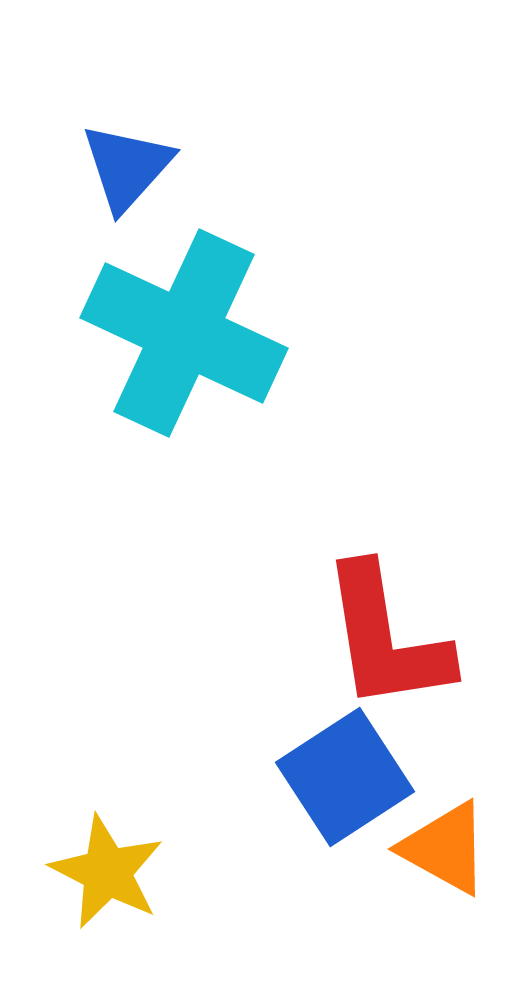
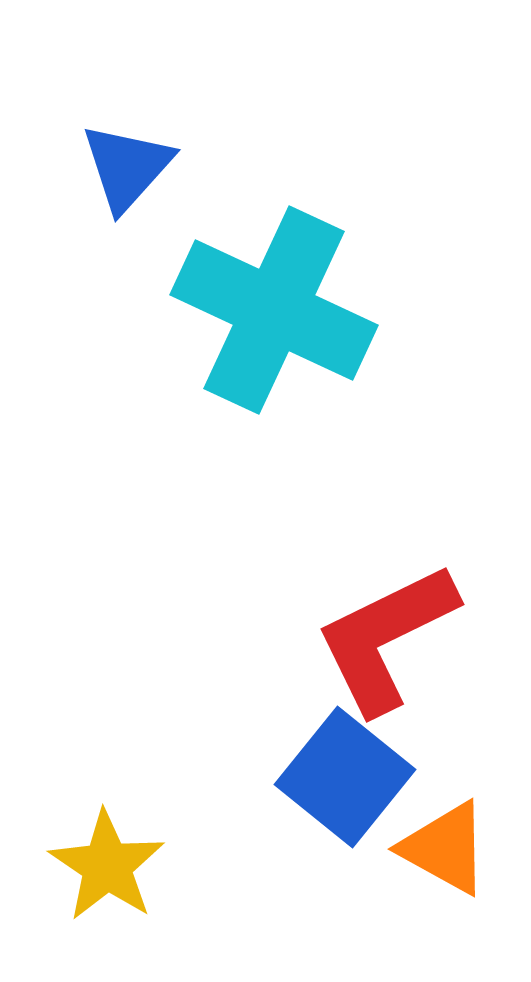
cyan cross: moved 90 px right, 23 px up
red L-shape: rotated 73 degrees clockwise
blue square: rotated 18 degrees counterclockwise
yellow star: moved 6 px up; rotated 7 degrees clockwise
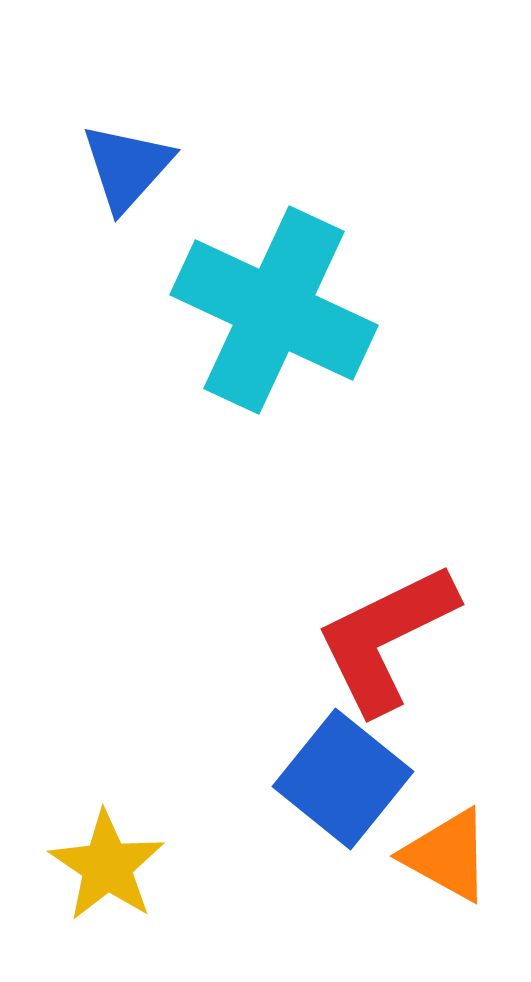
blue square: moved 2 px left, 2 px down
orange triangle: moved 2 px right, 7 px down
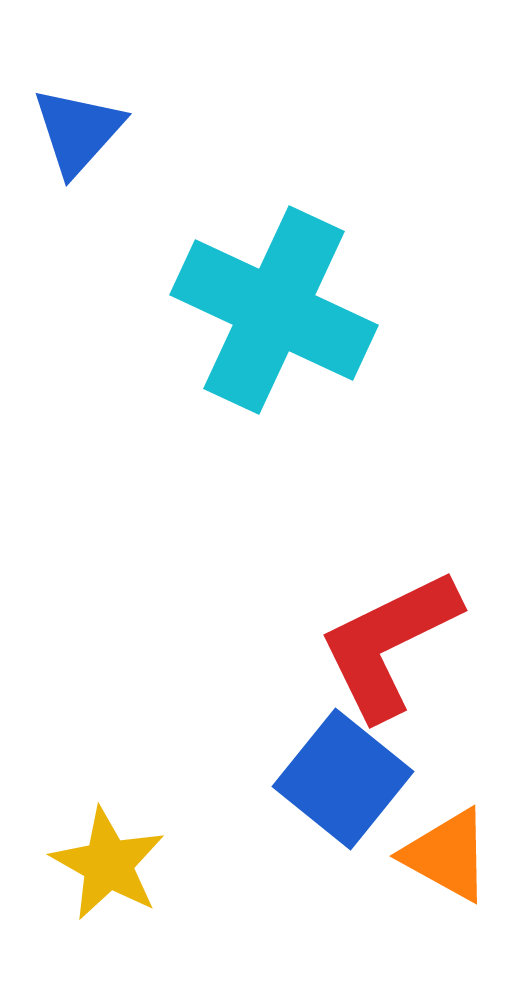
blue triangle: moved 49 px left, 36 px up
red L-shape: moved 3 px right, 6 px down
yellow star: moved 1 px right, 2 px up; rotated 5 degrees counterclockwise
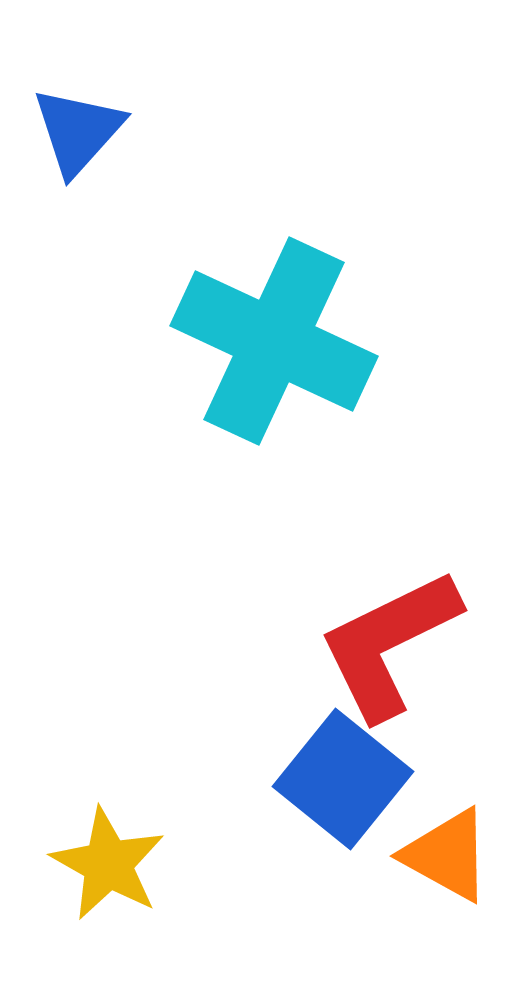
cyan cross: moved 31 px down
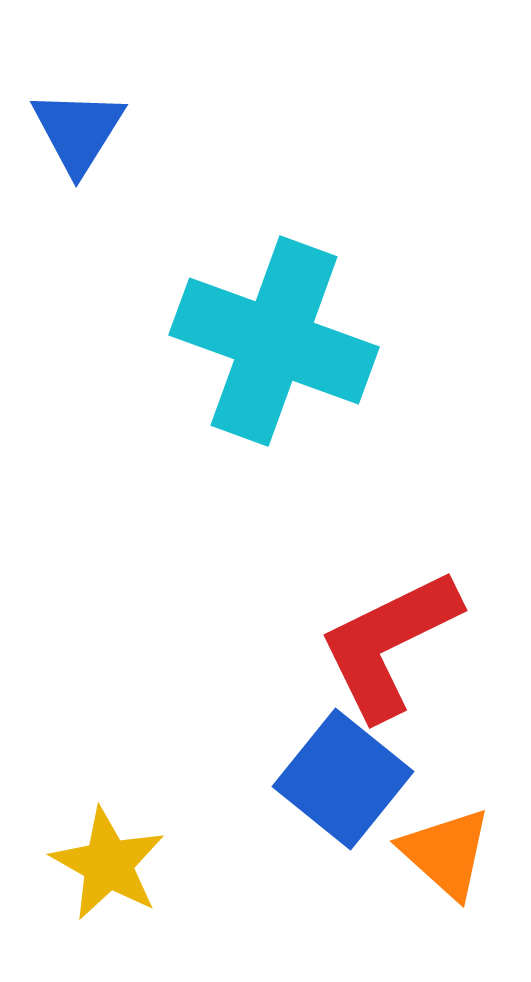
blue triangle: rotated 10 degrees counterclockwise
cyan cross: rotated 5 degrees counterclockwise
orange triangle: moved 1 px left, 2 px up; rotated 13 degrees clockwise
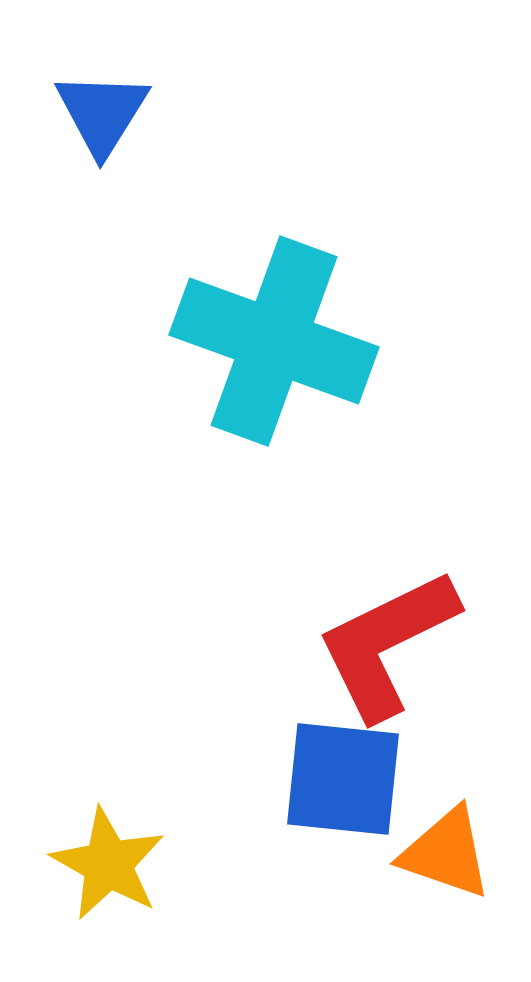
blue triangle: moved 24 px right, 18 px up
red L-shape: moved 2 px left
blue square: rotated 33 degrees counterclockwise
orange triangle: rotated 23 degrees counterclockwise
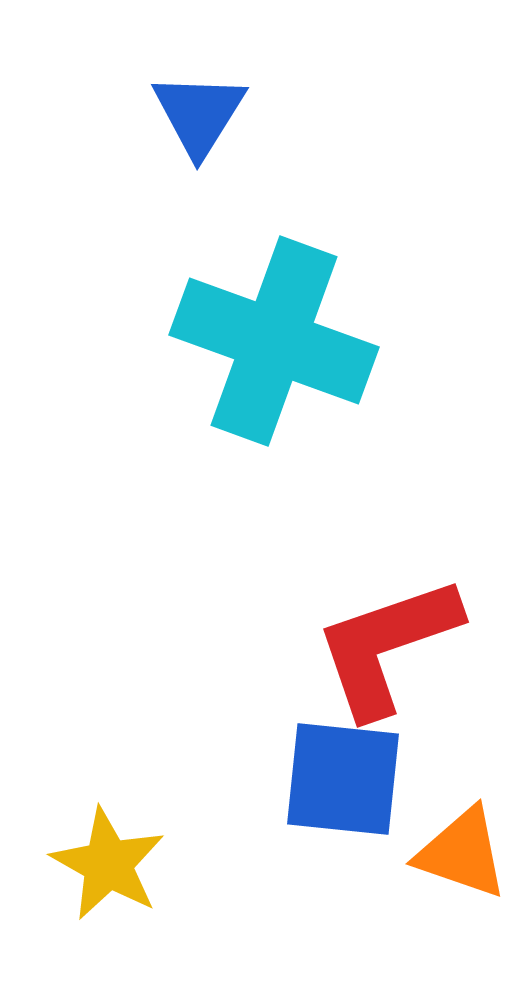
blue triangle: moved 97 px right, 1 px down
red L-shape: moved 2 px down; rotated 7 degrees clockwise
orange triangle: moved 16 px right
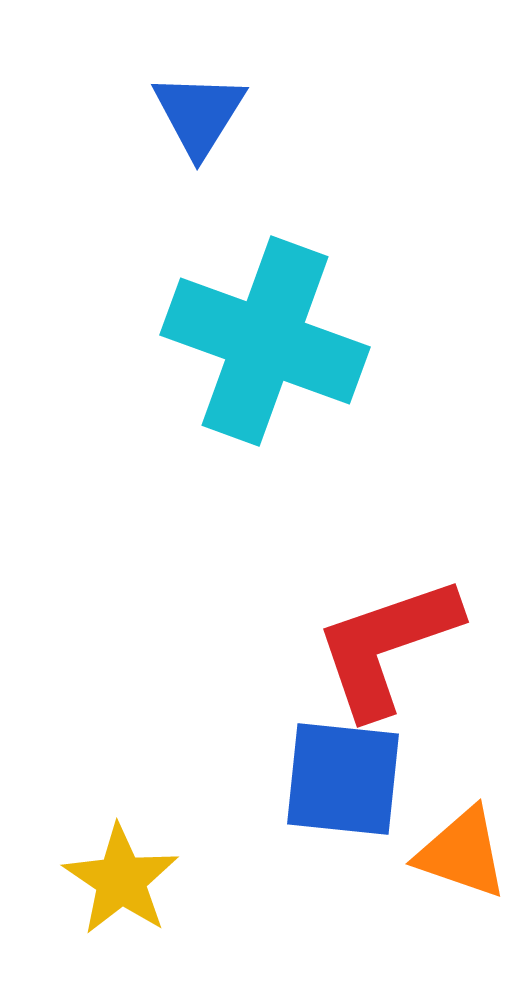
cyan cross: moved 9 px left
yellow star: moved 13 px right, 16 px down; rotated 5 degrees clockwise
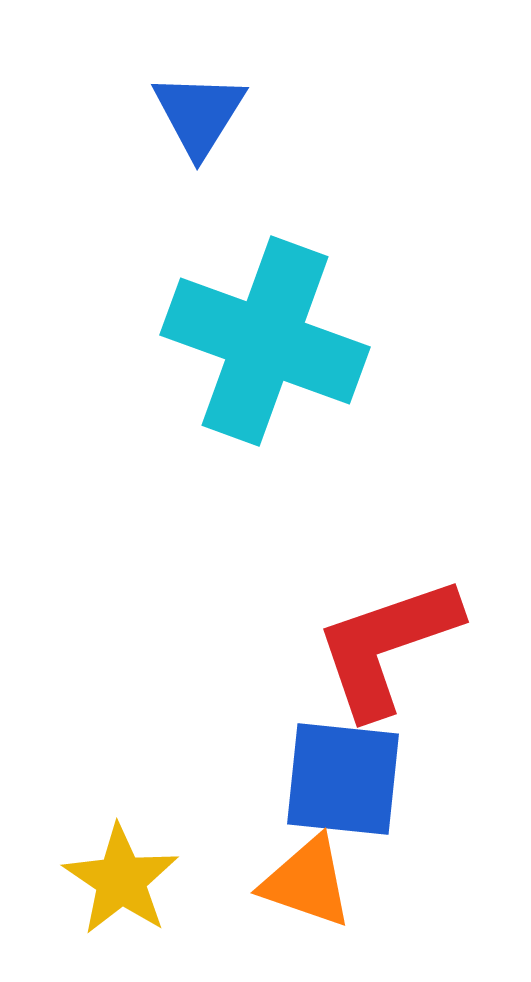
orange triangle: moved 155 px left, 29 px down
